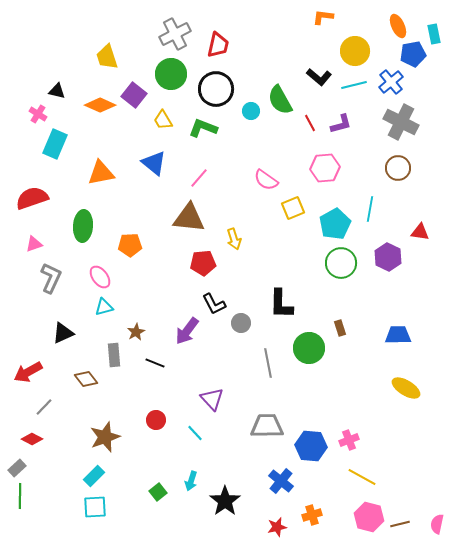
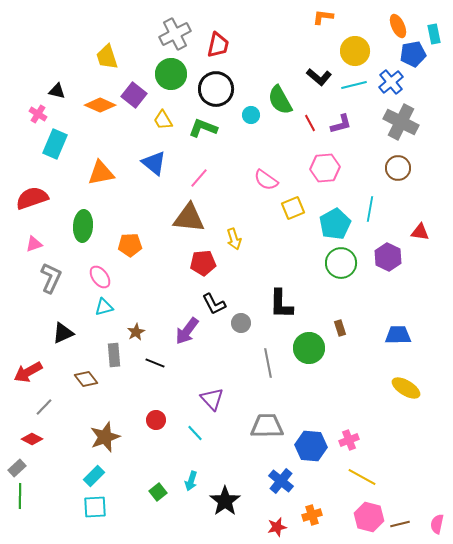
cyan circle at (251, 111): moved 4 px down
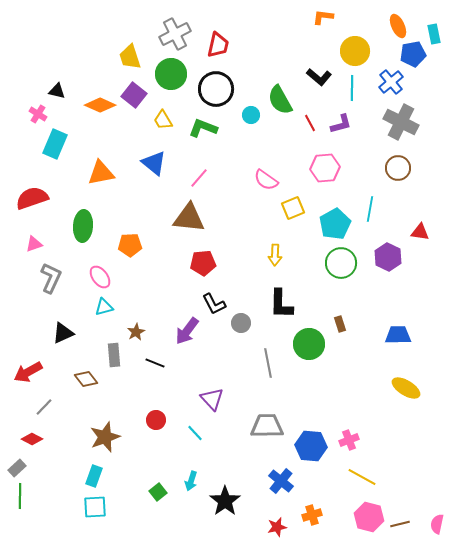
yellow trapezoid at (107, 57): moved 23 px right
cyan line at (354, 85): moved 2 px left, 3 px down; rotated 75 degrees counterclockwise
yellow arrow at (234, 239): moved 41 px right, 16 px down; rotated 20 degrees clockwise
brown rectangle at (340, 328): moved 4 px up
green circle at (309, 348): moved 4 px up
cyan rectangle at (94, 476): rotated 25 degrees counterclockwise
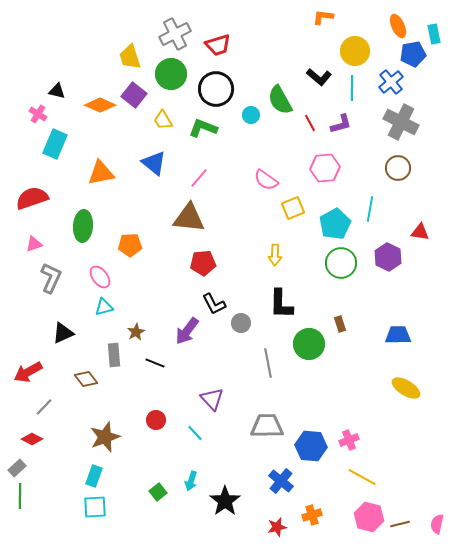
red trapezoid at (218, 45): rotated 60 degrees clockwise
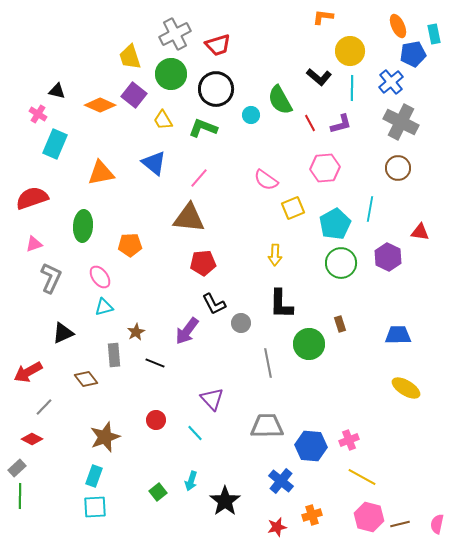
yellow circle at (355, 51): moved 5 px left
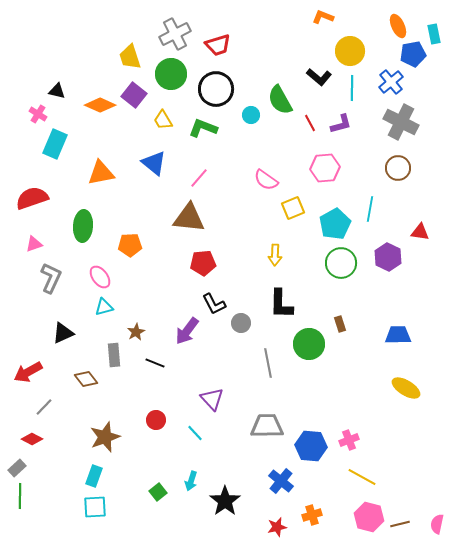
orange L-shape at (323, 17): rotated 15 degrees clockwise
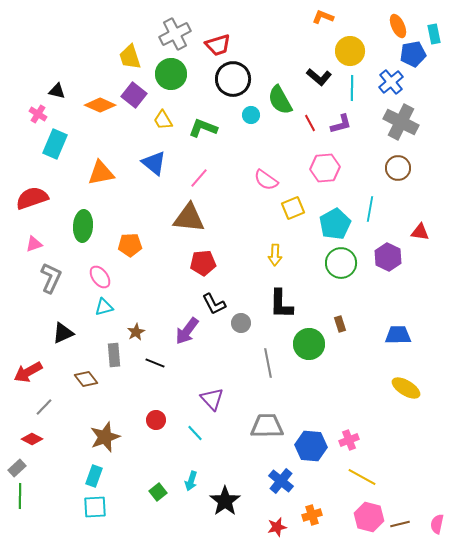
black circle at (216, 89): moved 17 px right, 10 px up
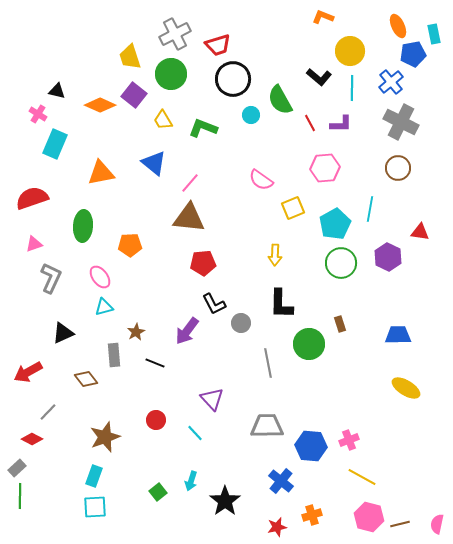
purple L-shape at (341, 124): rotated 15 degrees clockwise
pink line at (199, 178): moved 9 px left, 5 px down
pink semicircle at (266, 180): moved 5 px left
gray line at (44, 407): moved 4 px right, 5 px down
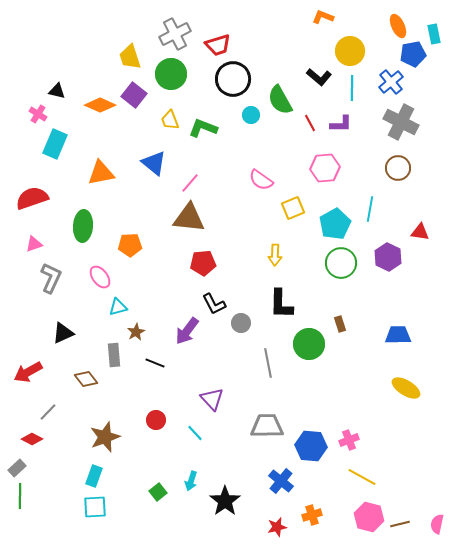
yellow trapezoid at (163, 120): moved 7 px right; rotated 10 degrees clockwise
cyan triangle at (104, 307): moved 14 px right
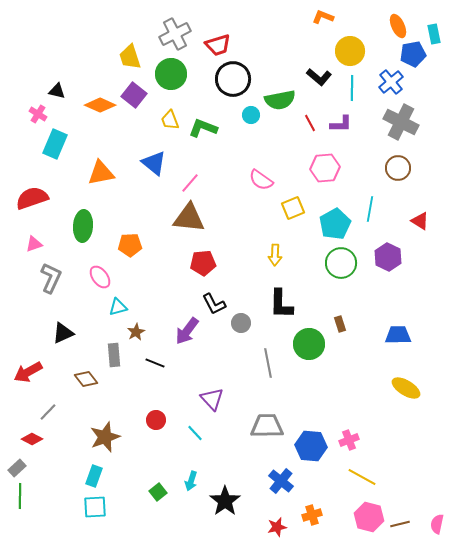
green semicircle at (280, 100): rotated 72 degrees counterclockwise
red triangle at (420, 232): moved 11 px up; rotated 24 degrees clockwise
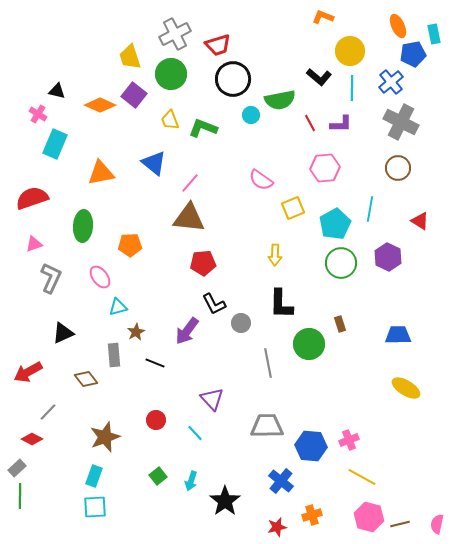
green square at (158, 492): moved 16 px up
